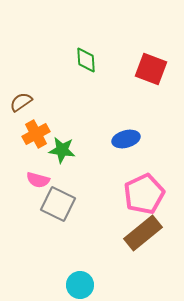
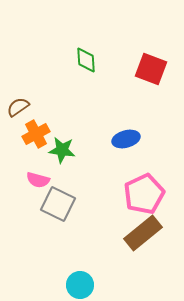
brown semicircle: moved 3 px left, 5 px down
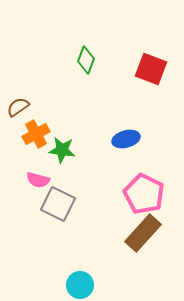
green diamond: rotated 24 degrees clockwise
pink pentagon: rotated 21 degrees counterclockwise
brown rectangle: rotated 9 degrees counterclockwise
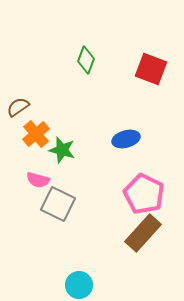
orange cross: rotated 12 degrees counterclockwise
green star: rotated 8 degrees clockwise
cyan circle: moved 1 px left
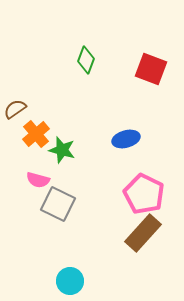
brown semicircle: moved 3 px left, 2 px down
cyan circle: moved 9 px left, 4 px up
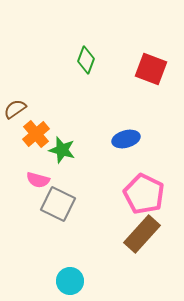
brown rectangle: moved 1 px left, 1 px down
